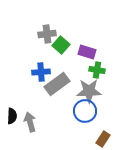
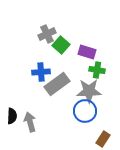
gray cross: rotated 18 degrees counterclockwise
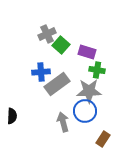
gray arrow: moved 33 px right
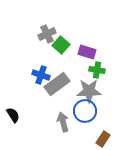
blue cross: moved 3 px down; rotated 24 degrees clockwise
black semicircle: moved 1 px right, 1 px up; rotated 35 degrees counterclockwise
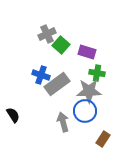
green cross: moved 3 px down
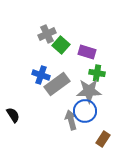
gray arrow: moved 8 px right, 2 px up
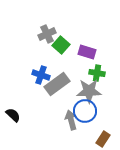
black semicircle: rotated 14 degrees counterclockwise
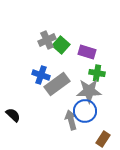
gray cross: moved 6 px down
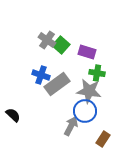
gray cross: rotated 30 degrees counterclockwise
gray star: rotated 10 degrees clockwise
gray arrow: moved 6 px down; rotated 42 degrees clockwise
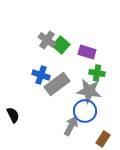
black semicircle: rotated 21 degrees clockwise
